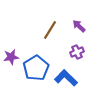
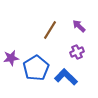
purple star: moved 1 px down
blue L-shape: moved 1 px up
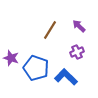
purple star: rotated 28 degrees clockwise
blue pentagon: rotated 20 degrees counterclockwise
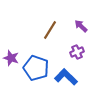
purple arrow: moved 2 px right
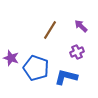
blue L-shape: rotated 30 degrees counterclockwise
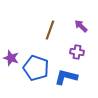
brown line: rotated 12 degrees counterclockwise
purple cross: rotated 32 degrees clockwise
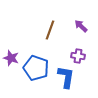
purple cross: moved 1 px right, 4 px down
blue L-shape: rotated 85 degrees clockwise
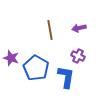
purple arrow: moved 2 px left, 2 px down; rotated 56 degrees counterclockwise
brown line: rotated 30 degrees counterclockwise
purple cross: rotated 16 degrees clockwise
blue pentagon: rotated 10 degrees clockwise
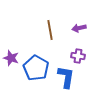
purple cross: rotated 16 degrees counterclockwise
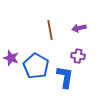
blue pentagon: moved 2 px up
blue L-shape: moved 1 px left
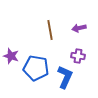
purple star: moved 2 px up
blue pentagon: moved 2 px down; rotated 20 degrees counterclockwise
blue L-shape: rotated 15 degrees clockwise
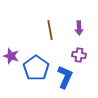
purple arrow: rotated 80 degrees counterclockwise
purple cross: moved 1 px right, 1 px up
blue pentagon: rotated 25 degrees clockwise
